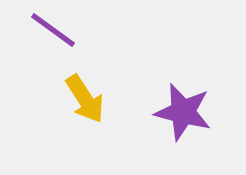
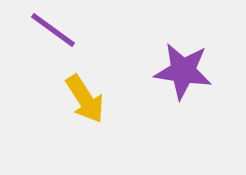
purple star: moved 41 px up; rotated 6 degrees counterclockwise
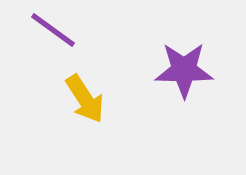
purple star: moved 1 px right, 1 px up; rotated 8 degrees counterclockwise
